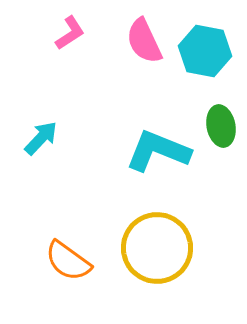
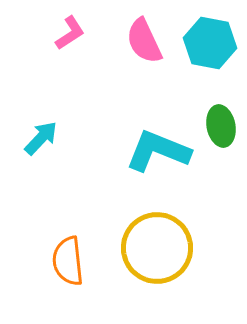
cyan hexagon: moved 5 px right, 8 px up
orange semicircle: rotated 48 degrees clockwise
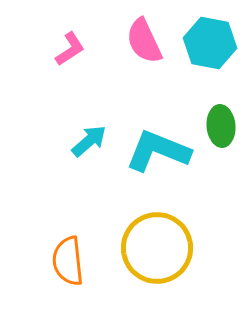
pink L-shape: moved 16 px down
green ellipse: rotated 6 degrees clockwise
cyan arrow: moved 48 px right, 3 px down; rotated 6 degrees clockwise
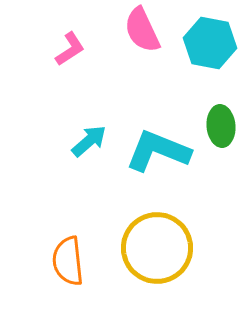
pink semicircle: moved 2 px left, 11 px up
